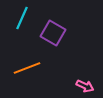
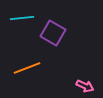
cyan line: rotated 60 degrees clockwise
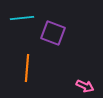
purple square: rotated 10 degrees counterclockwise
orange line: rotated 64 degrees counterclockwise
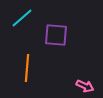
cyan line: rotated 35 degrees counterclockwise
purple square: moved 3 px right, 2 px down; rotated 15 degrees counterclockwise
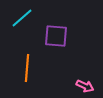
purple square: moved 1 px down
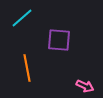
purple square: moved 3 px right, 4 px down
orange line: rotated 16 degrees counterclockwise
